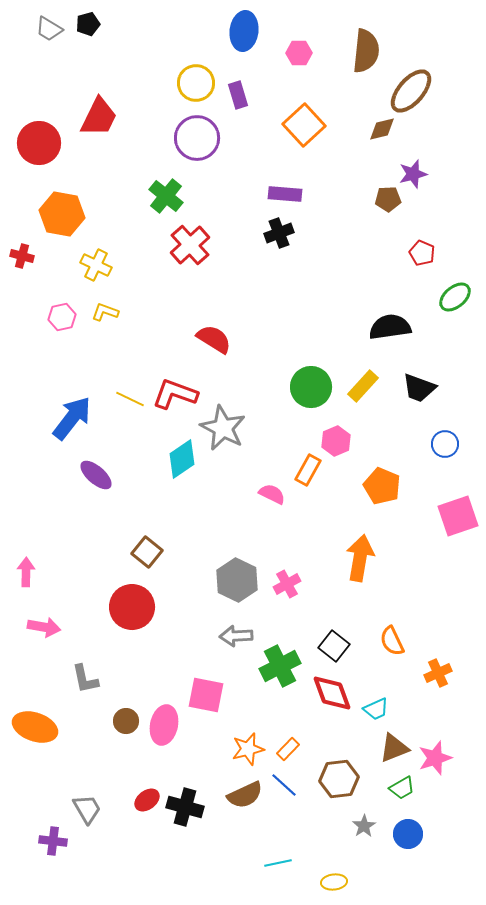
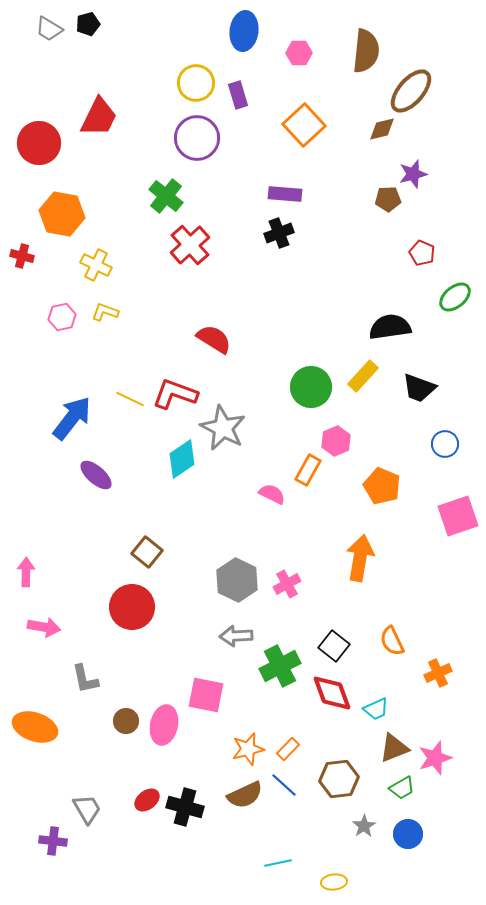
yellow rectangle at (363, 386): moved 10 px up
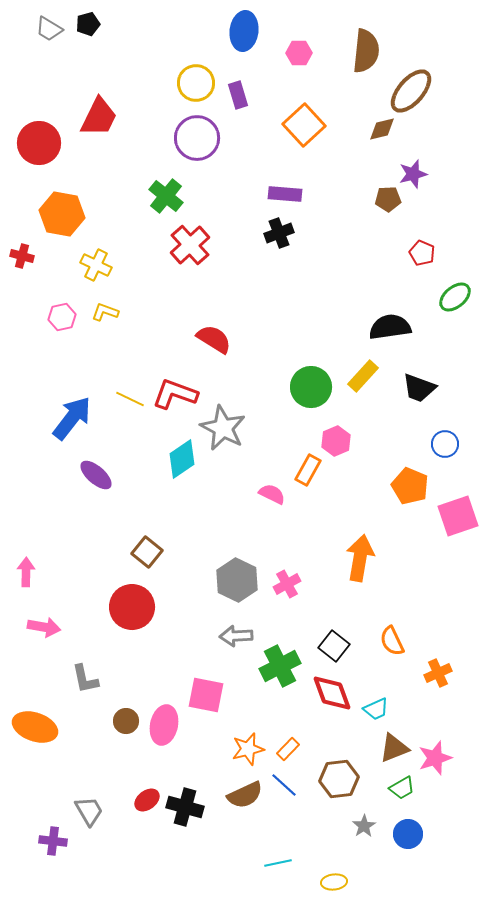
orange pentagon at (382, 486): moved 28 px right
gray trapezoid at (87, 809): moved 2 px right, 2 px down
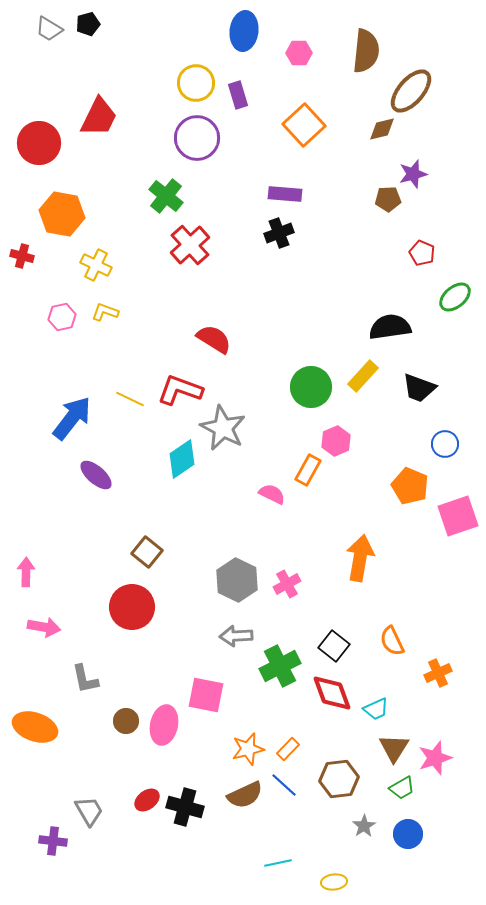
red L-shape at (175, 394): moved 5 px right, 4 px up
brown triangle at (394, 748): rotated 36 degrees counterclockwise
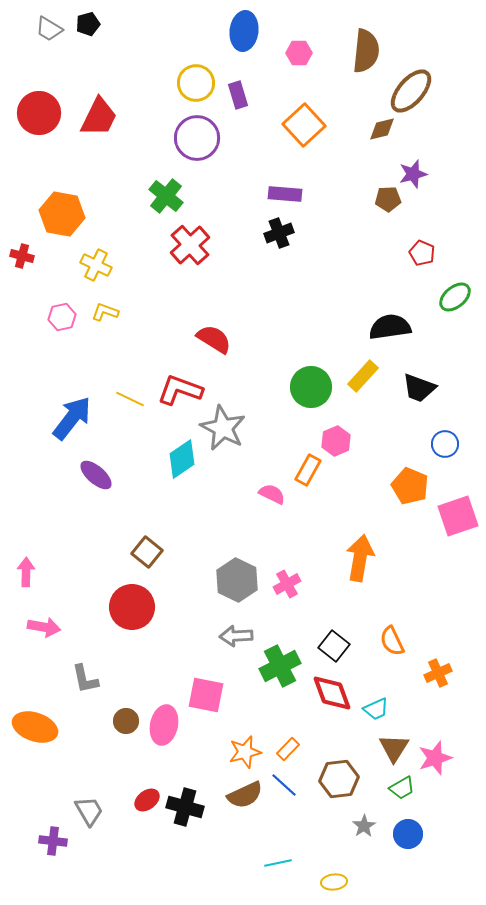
red circle at (39, 143): moved 30 px up
orange star at (248, 749): moved 3 px left, 3 px down
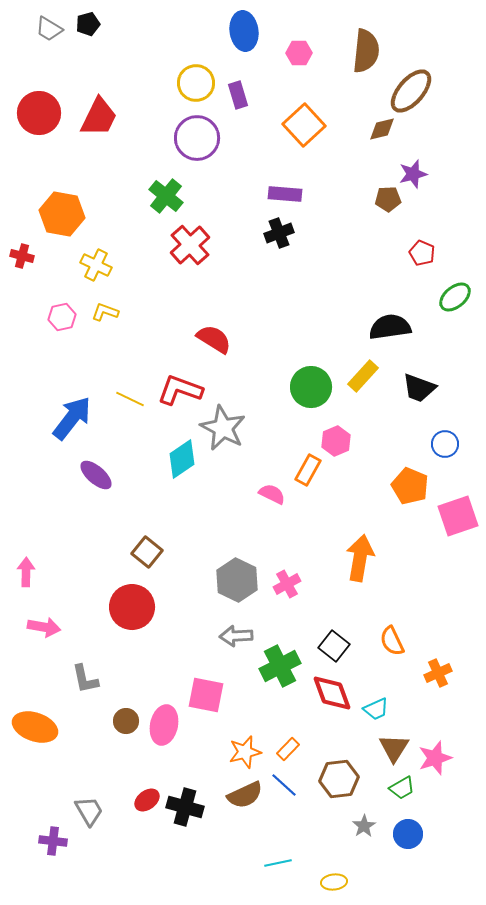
blue ellipse at (244, 31): rotated 15 degrees counterclockwise
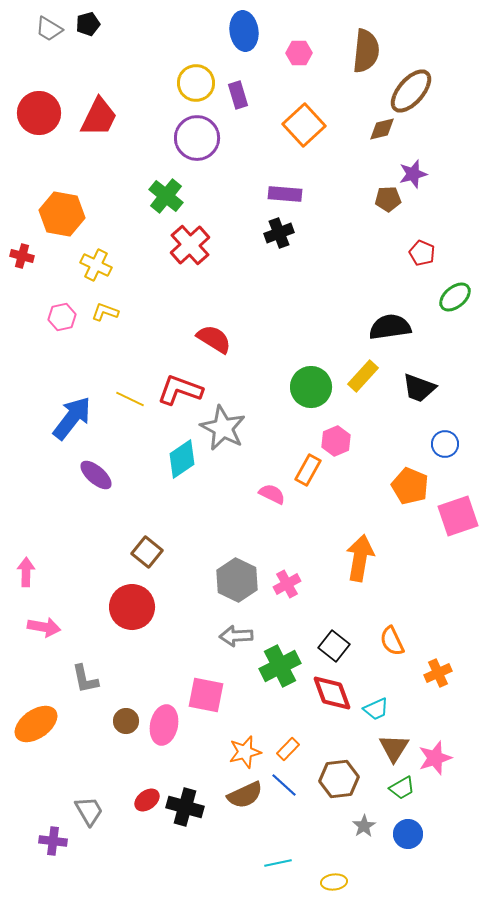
orange ellipse at (35, 727): moved 1 px right, 3 px up; rotated 54 degrees counterclockwise
